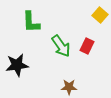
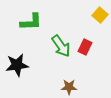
green L-shape: rotated 90 degrees counterclockwise
red rectangle: moved 2 px left, 1 px down
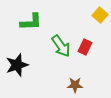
black star: rotated 10 degrees counterclockwise
brown star: moved 6 px right, 2 px up
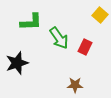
green arrow: moved 2 px left, 8 px up
black star: moved 2 px up
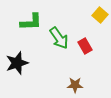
red rectangle: moved 1 px up; rotated 56 degrees counterclockwise
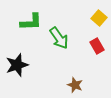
yellow square: moved 1 px left, 3 px down
red rectangle: moved 12 px right
black star: moved 2 px down
brown star: rotated 21 degrees clockwise
